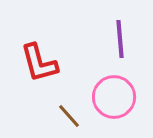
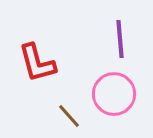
red L-shape: moved 2 px left
pink circle: moved 3 px up
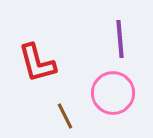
pink circle: moved 1 px left, 1 px up
brown line: moved 4 px left; rotated 16 degrees clockwise
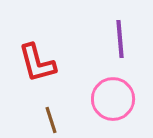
pink circle: moved 6 px down
brown line: moved 14 px left, 4 px down; rotated 8 degrees clockwise
